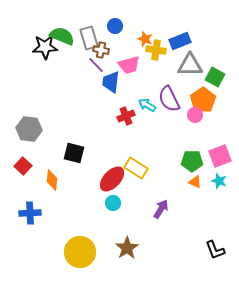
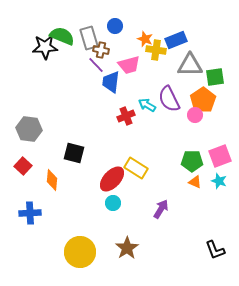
blue rectangle: moved 4 px left, 1 px up
green square: rotated 36 degrees counterclockwise
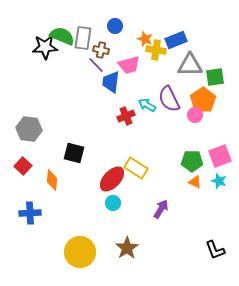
gray rectangle: moved 6 px left; rotated 25 degrees clockwise
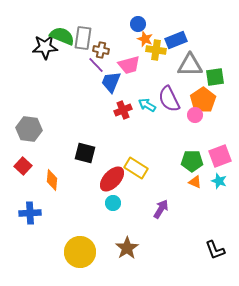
blue circle: moved 23 px right, 2 px up
blue trapezoid: rotated 15 degrees clockwise
red cross: moved 3 px left, 6 px up
black square: moved 11 px right
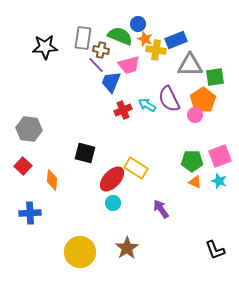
green semicircle: moved 58 px right
purple arrow: rotated 66 degrees counterclockwise
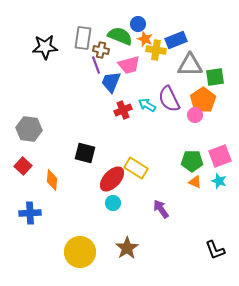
purple line: rotated 24 degrees clockwise
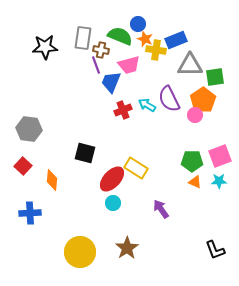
cyan star: rotated 21 degrees counterclockwise
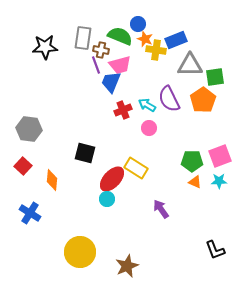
pink trapezoid: moved 9 px left
pink circle: moved 46 px left, 13 px down
cyan circle: moved 6 px left, 4 px up
blue cross: rotated 35 degrees clockwise
brown star: moved 18 px down; rotated 10 degrees clockwise
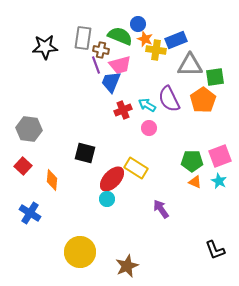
cyan star: rotated 28 degrees clockwise
